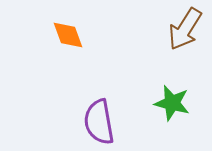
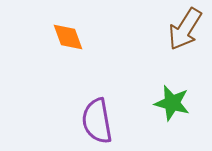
orange diamond: moved 2 px down
purple semicircle: moved 2 px left, 1 px up
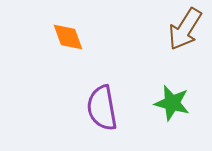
purple semicircle: moved 5 px right, 13 px up
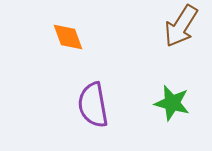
brown arrow: moved 4 px left, 3 px up
purple semicircle: moved 9 px left, 3 px up
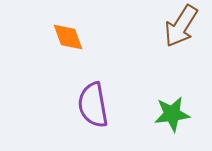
green star: moved 11 px down; rotated 21 degrees counterclockwise
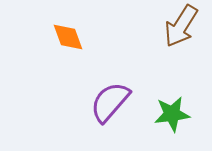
purple semicircle: moved 17 px right, 3 px up; rotated 51 degrees clockwise
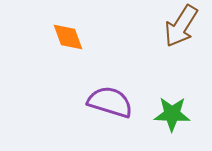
purple semicircle: rotated 66 degrees clockwise
green star: rotated 9 degrees clockwise
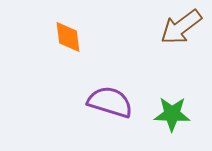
brown arrow: moved 1 px down; rotated 21 degrees clockwise
orange diamond: rotated 12 degrees clockwise
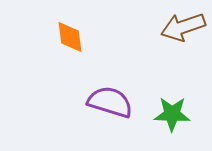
brown arrow: moved 2 px right; rotated 18 degrees clockwise
orange diamond: moved 2 px right
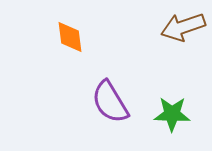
purple semicircle: rotated 138 degrees counterclockwise
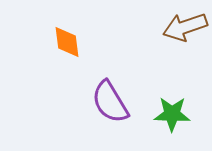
brown arrow: moved 2 px right
orange diamond: moved 3 px left, 5 px down
